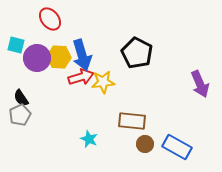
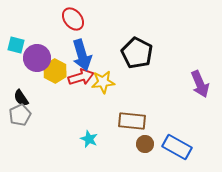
red ellipse: moved 23 px right
yellow hexagon: moved 4 px left, 14 px down; rotated 25 degrees clockwise
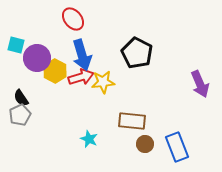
blue rectangle: rotated 40 degrees clockwise
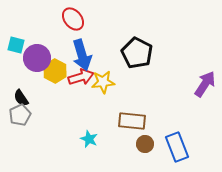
purple arrow: moved 5 px right; rotated 124 degrees counterclockwise
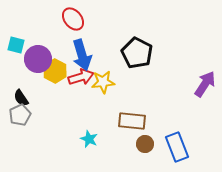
purple circle: moved 1 px right, 1 px down
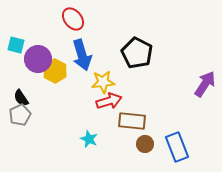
red arrow: moved 28 px right, 24 px down
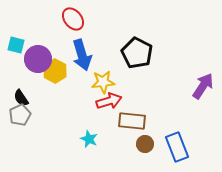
purple arrow: moved 2 px left, 2 px down
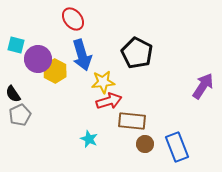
black semicircle: moved 8 px left, 4 px up
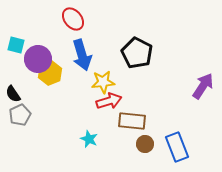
yellow hexagon: moved 5 px left, 2 px down; rotated 10 degrees clockwise
